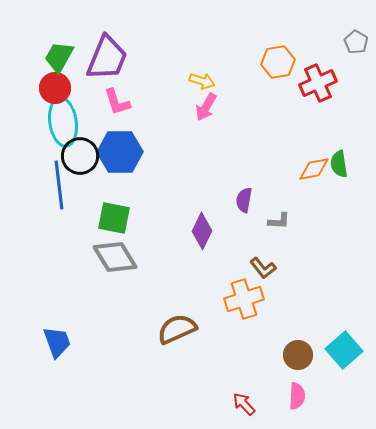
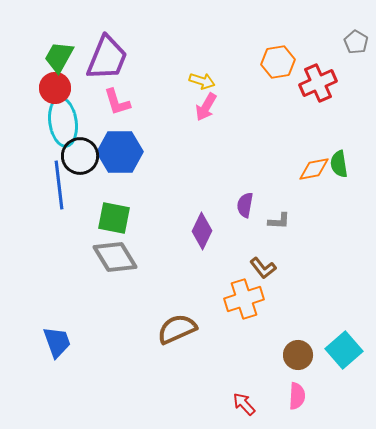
purple semicircle: moved 1 px right, 5 px down
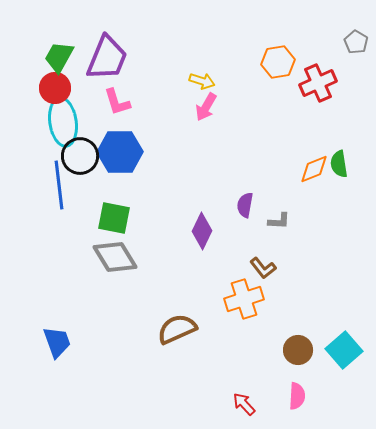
orange diamond: rotated 12 degrees counterclockwise
brown circle: moved 5 px up
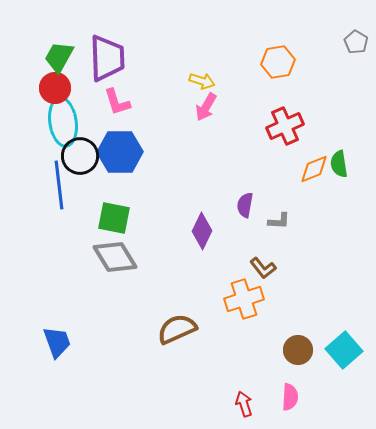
purple trapezoid: rotated 24 degrees counterclockwise
red cross: moved 33 px left, 43 px down
pink semicircle: moved 7 px left, 1 px down
red arrow: rotated 25 degrees clockwise
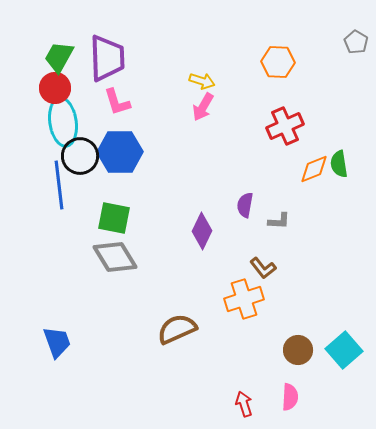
orange hexagon: rotated 12 degrees clockwise
pink arrow: moved 3 px left
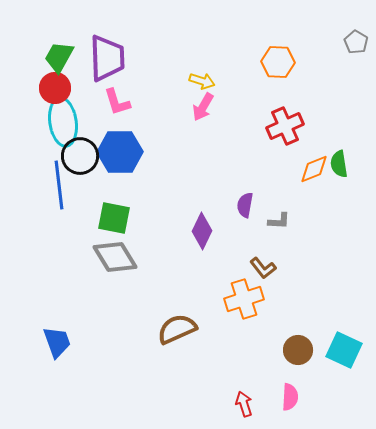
cyan square: rotated 24 degrees counterclockwise
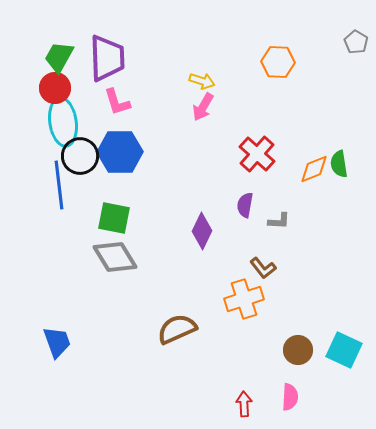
red cross: moved 28 px left, 28 px down; rotated 24 degrees counterclockwise
red arrow: rotated 15 degrees clockwise
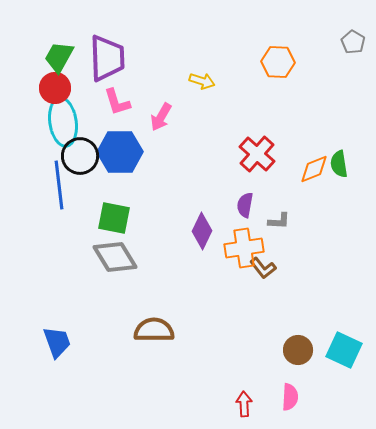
gray pentagon: moved 3 px left
pink arrow: moved 42 px left, 10 px down
orange cross: moved 51 px up; rotated 9 degrees clockwise
brown semicircle: moved 23 px left, 1 px down; rotated 24 degrees clockwise
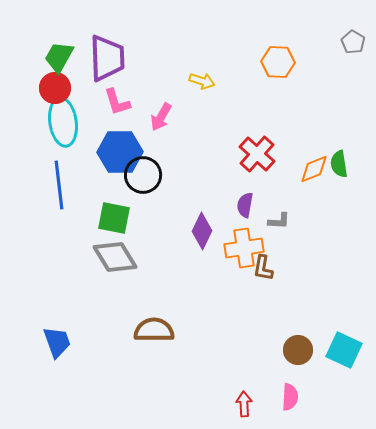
black circle: moved 63 px right, 19 px down
brown L-shape: rotated 48 degrees clockwise
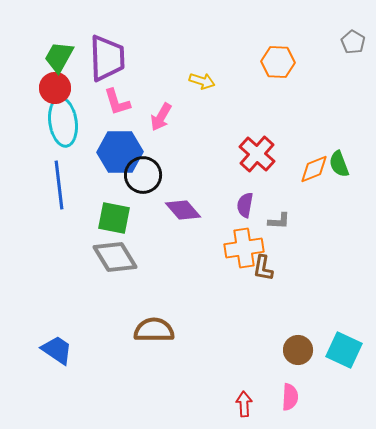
green semicircle: rotated 12 degrees counterclockwise
purple diamond: moved 19 px left, 21 px up; rotated 66 degrees counterclockwise
blue trapezoid: moved 8 px down; rotated 36 degrees counterclockwise
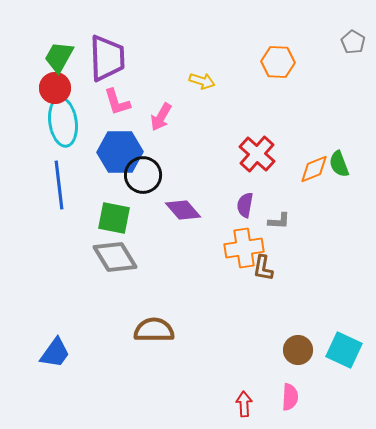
blue trapezoid: moved 2 px left, 3 px down; rotated 92 degrees clockwise
